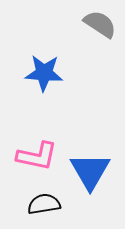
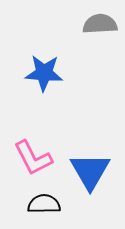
gray semicircle: rotated 36 degrees counterclockwise
pink L-shape: moved 4 px left, 2 px down; rotated 51 degrees clockwise
black semicircle: rotated 8 degrees clockwise
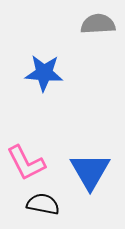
gray semicircle: moved 2 px left
pink L-shape: moved 7 px left, 5 px down
black semicircle: moved 1 px left; rotated 12 degrees clockwise
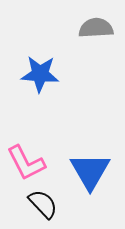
gray semicircle: moved 2 px left, 4 px down
blue star: moved 4 px left, 1 px down
black semicircle: rotated 36 degrees clockwise
